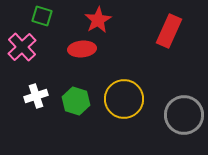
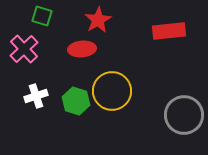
red rectangle: rotated 60 degrees clockwise
pink cross: moved 2 px right, 2 px down
yellow circle: moved 12 px left, 8 px up
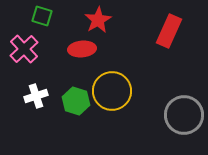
red rectangle: rotated 60 degrees counterclockwise
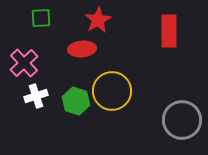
green square: moved 1 px left, 2 px down; rotated 20 degrees counterclockwise
red rectangle: rotated 24 degrees counterclockwise
pink cross: moved 14 px down
gray circle: moved 2 px left, 5 px down
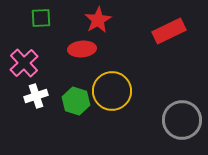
red rectangle: rotated 64 degrees clockwise
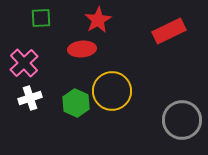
white cross: moved 6 px left, 2 px down
green hexagon: moved 2 px down; rotated 8 degrees clockwise
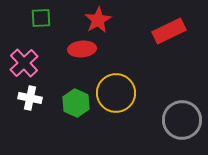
yellow circle: moved 4 px right, 2 px down
white cross: rotated 30 degrees clockwise
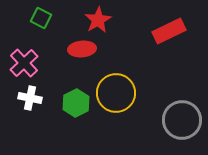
green square: rotated 30 degrees clockwise
green hexagon: rotated 8 degrees clockwise
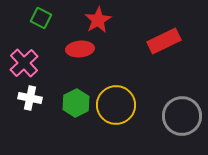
red rectangle: moved 5 px left, 10 px down
red ellipse: moved 2 px left
yellow circle: moved 12 px down
gray circle: moved 4 px up
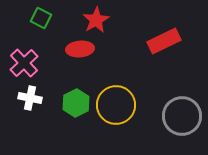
red star: moved 2 px left
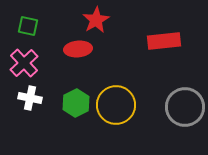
green square: moved 13 px left, 8 px down; rotated 15 degrees counterclockwise
red rectangle: rotated 20 degrees clockwise
red ellipse: moved 2 px left
gray circle: moved 3 px right, 9 px up
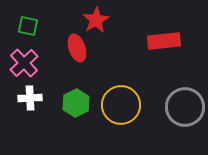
red ellipse: moved 1 px left, 1 px up; rotated 76 degrees clockwise
white cross: rotated 15 degrees counterclockwise
yellow circle: moved 5 px right
